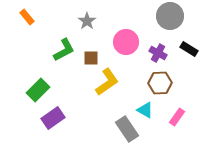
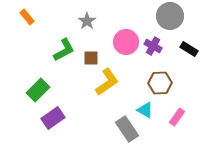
purple cross: moved 5 px left, 7 px up
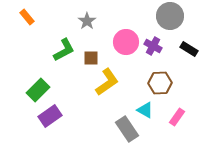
purple rectangle: moved 3 px left, 2 px up
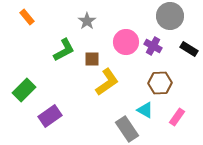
brown square: moved 1 px right, 1 px down
green rectangle: moved 14 px left
